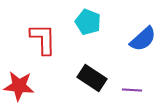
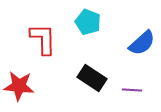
blue semicircle: moved 1 px left, 4 px down
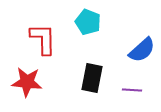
blue semicircle: moved 7 px down
black rectangle: rotated 68 degrees clockwise
red star: moved 8 px right, 4 px up
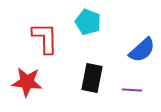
red L-shape: moved 2 px right, 1 px up
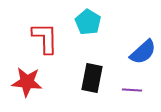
cyan pentagon: rotated 10 degrees clockwise
blue semicircle: moved 1 px right, 2 px down
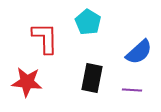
blue semicircle: moved 4 px left
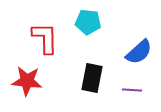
cyan pentagon: rotated 25 degrees counterclockwise
red star: moved 1 px up
